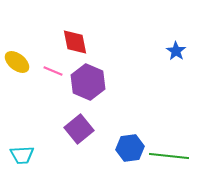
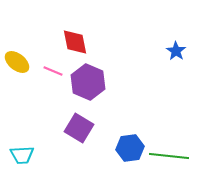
purple square: moved 1 px up; rotated 20 degrees counterclockwise
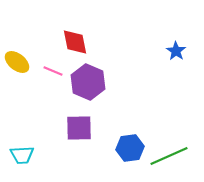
purple square: rotated 32 degrees counterclockwise
green line: rotated 30 degrees counterclockwise
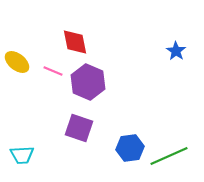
purple square: rotated 20 degrees clockwise
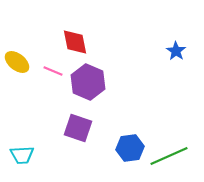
purple square: moved 1 px left
